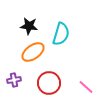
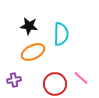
cyan semicircle: rotated 15 degrees counterclockwise
orange ellipse: rotated 10 degrees clockwise
red circle: moved 6 px right, 1 px down
pink line: moved 5 px left, 9 px up
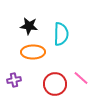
orange ellipse: rotated 25 degrees clockwise
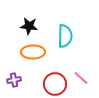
cyan semicircle: moved 4 px right, 2 px down
